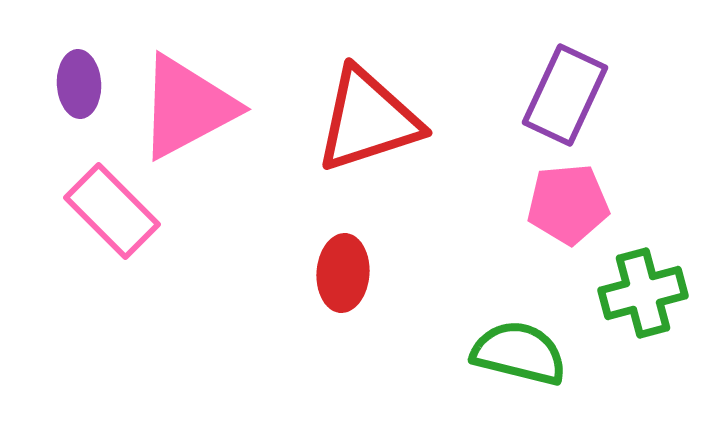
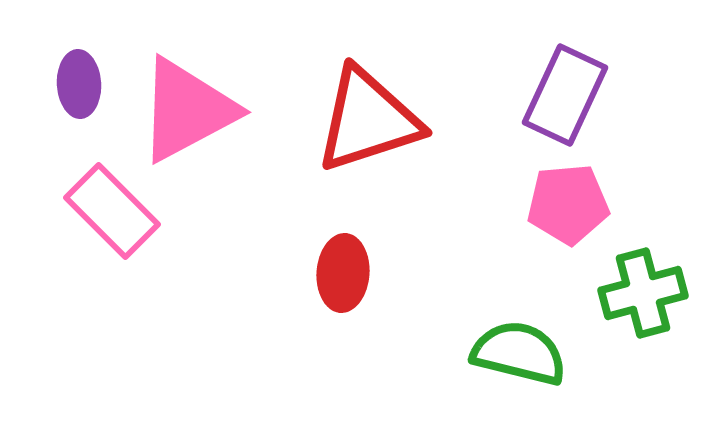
pink triangle: moved 3 px down
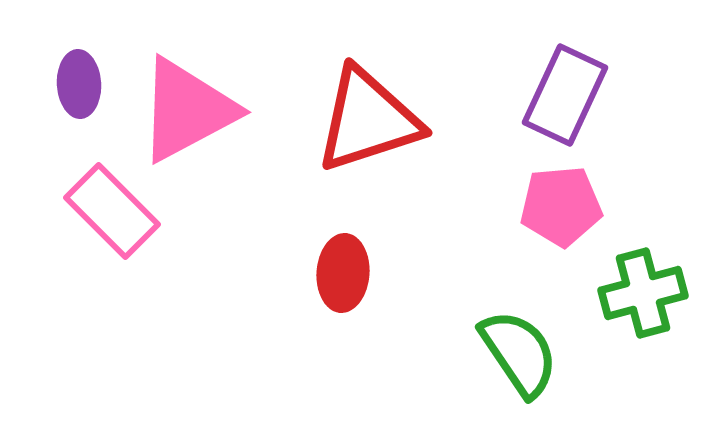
pink pentagon: moved 7 px left, 2 px down
green semicircle: rotated 42 degrees clockwise
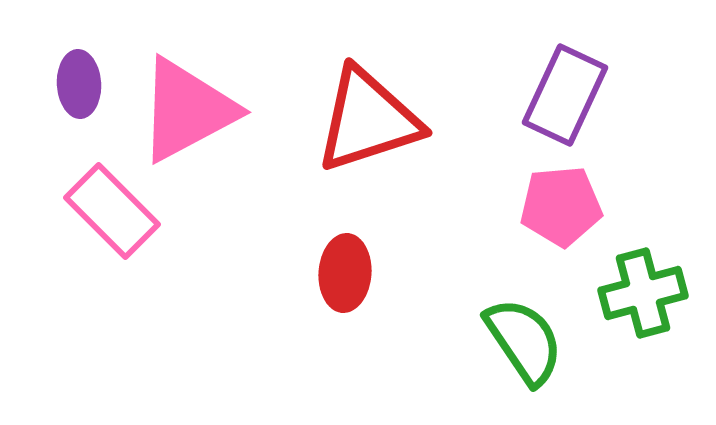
red ellipse: moved 2 px right
green semicircle: moved 5 px right, 12 px up
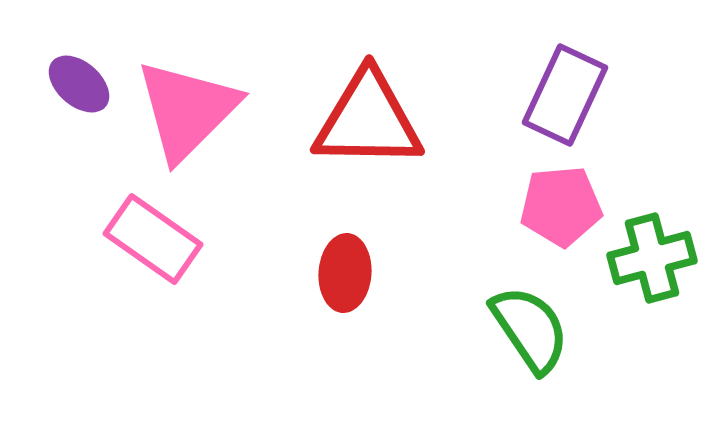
purple ellipse: rotated 46 degrees counterclockwise
pink triangle: rotated 17 degrees counterclockwise
red triangle: rotated 19 degrees clockwise
pink rectangle: moved 41 px right, 28 px down; rotated 10 degrees counterclockwise
green cross: moved 9 px right, 35 px up
green semicircle: moved 6 px right, 12 px up
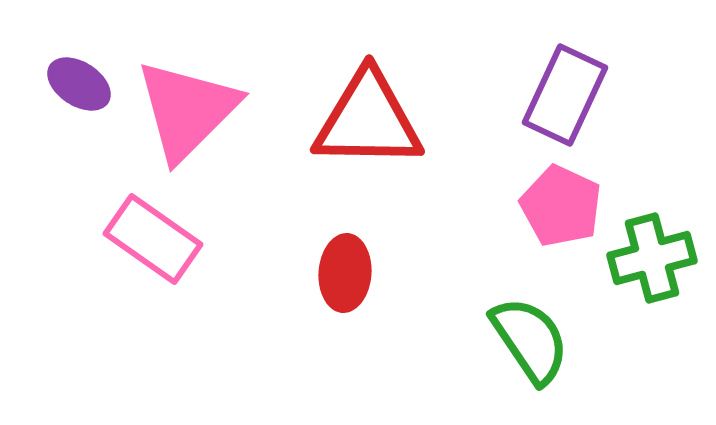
purple ellipse: rotated 8 degrees counterclockwise
pink pentagon: rotated 30 degrees clockwise
green semicircle: moved 11 px down
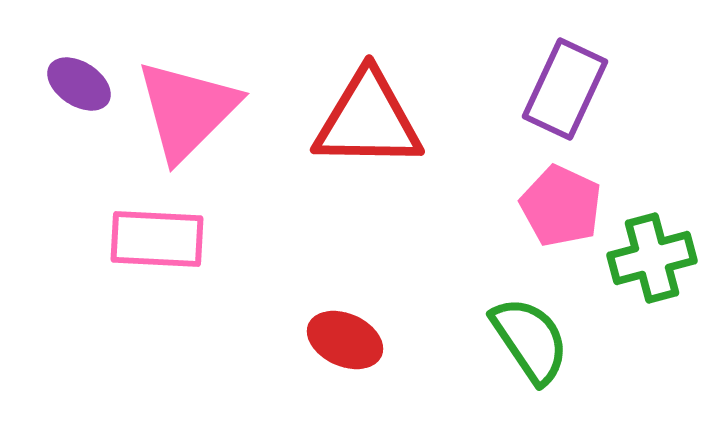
purple rectangle: moved 6 px up
pink rectangle: moved 4 px right; rotated 32 degrees counterclockwise
red ellipse: moved 67 px down; rotated 70 degrees counterclockwise
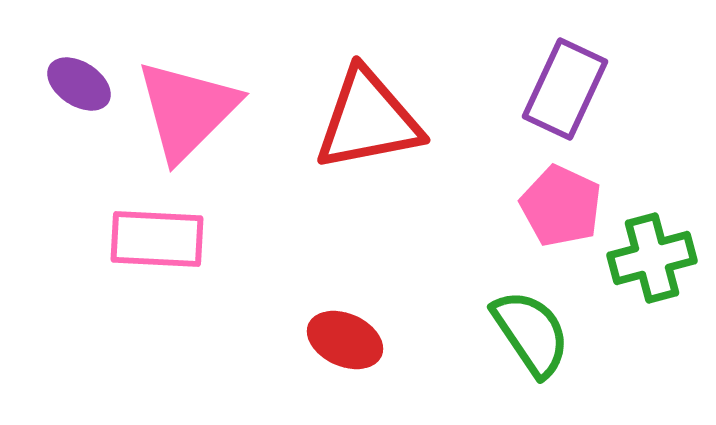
red triangle: rotated 12 degrees counterclockwise
green semicircle: moved 1 px right, 7 px up
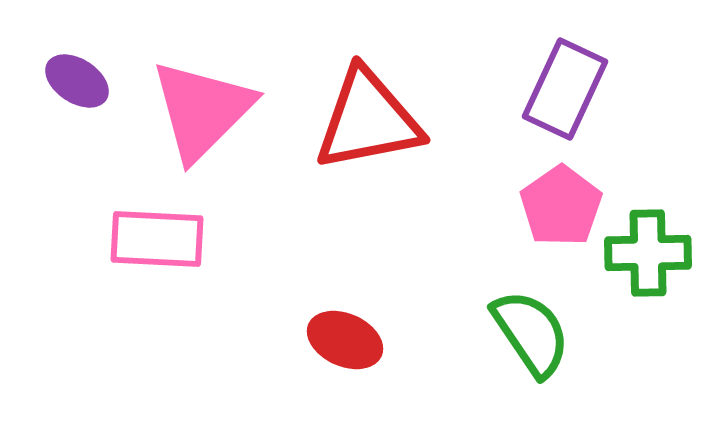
purple ellipse: moved 2 px left, 3 px up
pink triangle: moved 15 px right
pink pentagon: rotated 12 degrees clockwise
green cross: moved 4 px left, 5 px up; rotated 14 degrees clockwise
